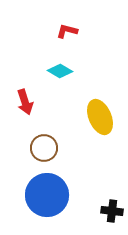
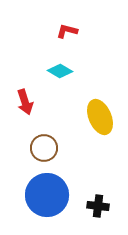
black cross: moved 14 px left, 5 px up
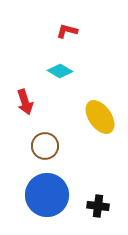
yellow ellipse: rotated 12 degrees counterclockwise
brown circle: moved 1 px right, 2 px up
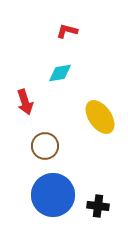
cyan diamond: moved 2 px down; rotated 40 degrees counterclockwise
blue circle: moved 6 px right
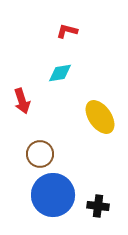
red arrow: moved 3 px left, 1 px up
brown circle: moved 5 px left, 8 px down
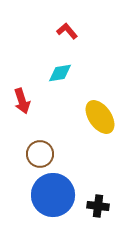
red L-shape: rotated 35 degrees clockwise
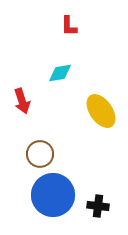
red L-shape: moved 2 px right, 5 px up; rotated 140 degrees counterclockwise
yellow ellipse: moved 1 px right, 6 px up
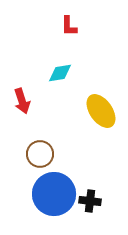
blue circle: moved 1 px right, 1 px up
black cross: moved 8 px left, 5 px up
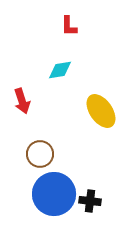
cyan diamond: moved 3 px up
